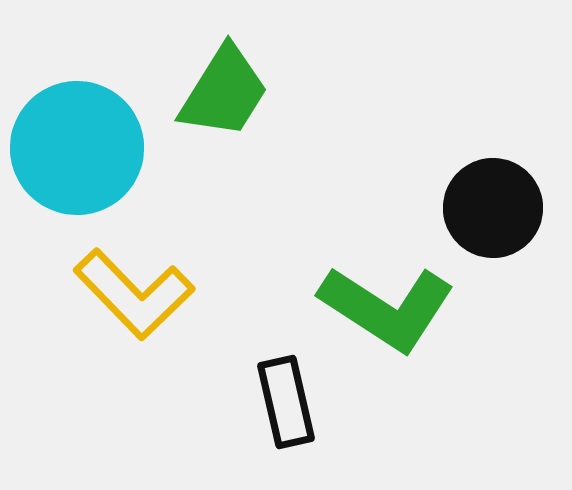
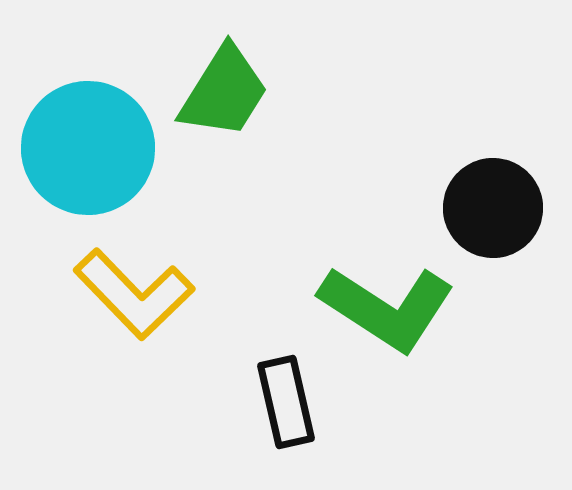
cyan circle: moved 11 px right
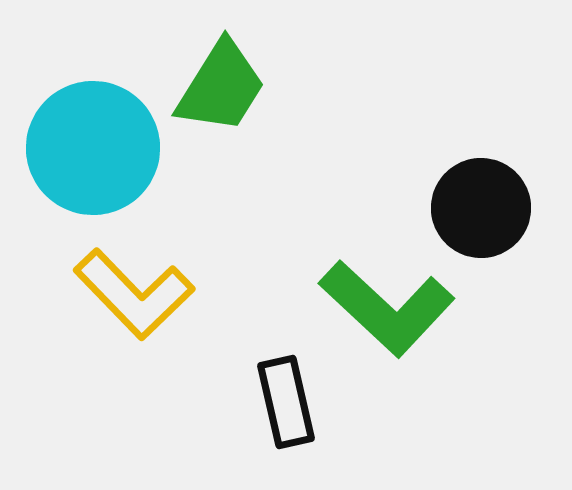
green trapezoid: moved 3 px left, 5 px up
cyan circle: moved 5 px right
black circle: moved 12 px left
green L-shape: rotated 10 degrees clockwise
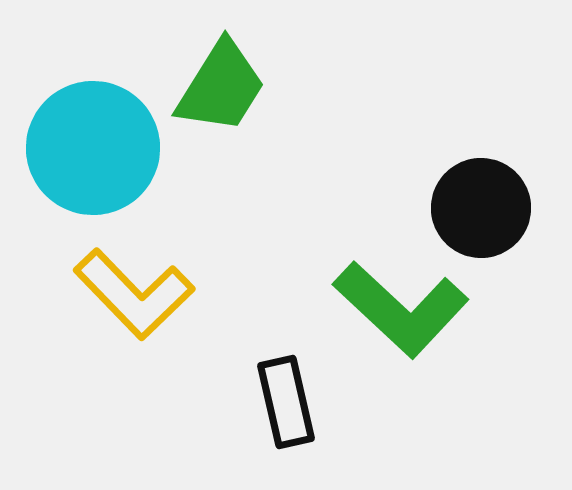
green L-shape: moved 14 px right, 1 px down
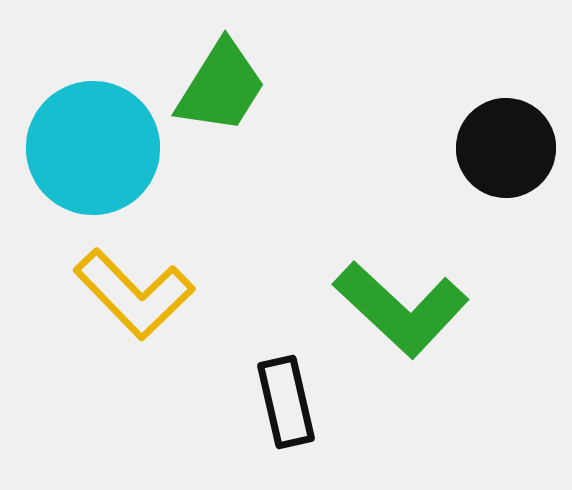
black circle: moved 25 px right, 60 px up
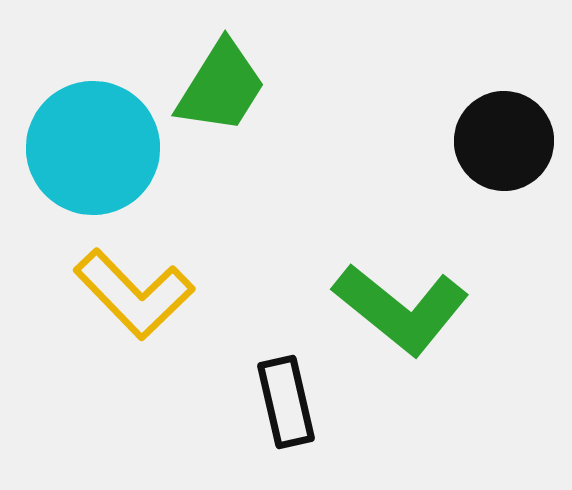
black circle: moved 2 px left, 7 px up
green L-shape: rotated 4 degrees counterclockwise
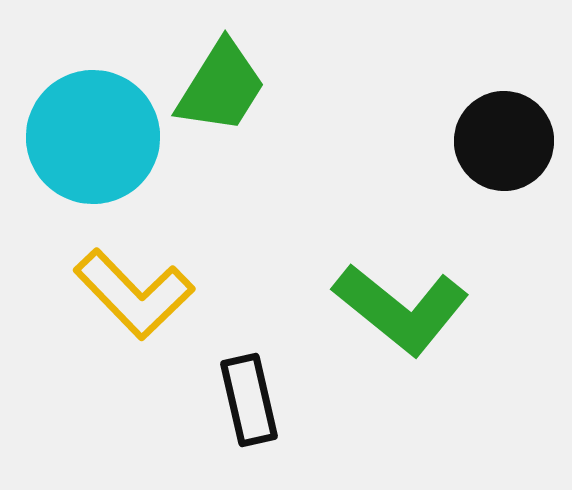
cyan circle: moved 11 px up
black rectangle: moved 37 px left, 2 px up
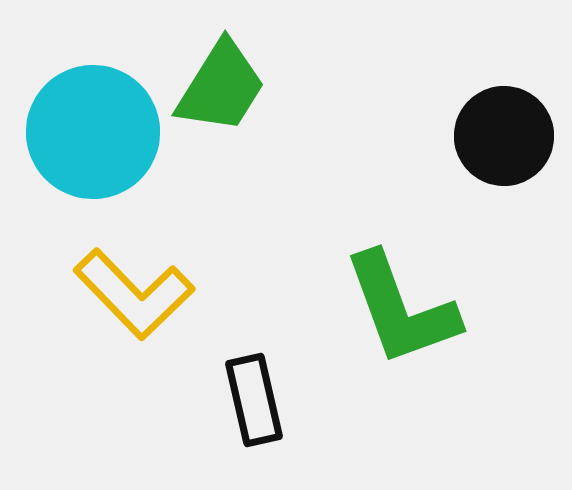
cyan circle: moved 5 px up
black circle: moved 5 px up
green L-shape: rotated 31 degrees clockwise
black rectangle: moved 5 px right
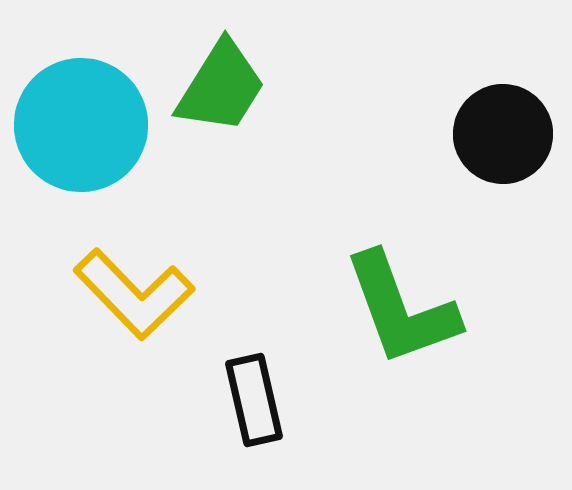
cyan circle: moved 12 px left, 7 px up
black circle: moved 1 px left, 2 px up
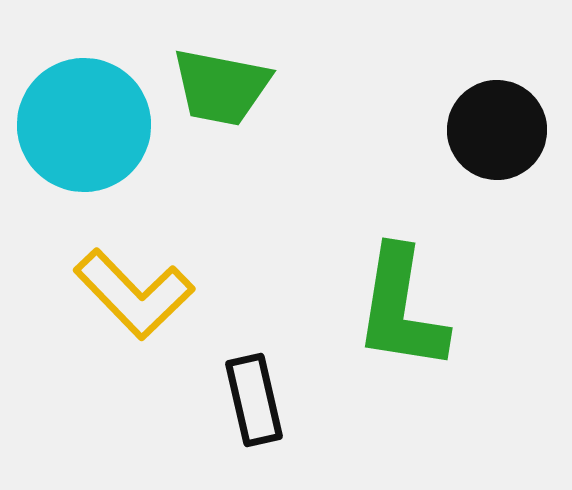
green trapezoid: rotated 69 degrees clockwise
cyan circle: moved 3 px right
black circle: moved 6 px left, 4 px up
green L-shape: rotated 29 degrees clockwise
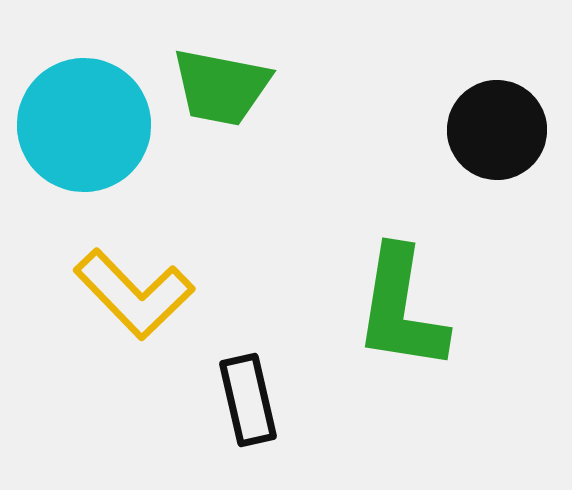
black rectangle: moved 6 px left
